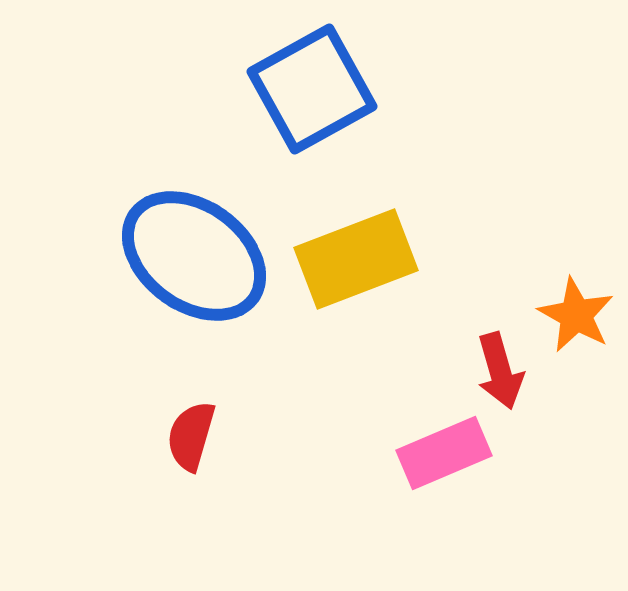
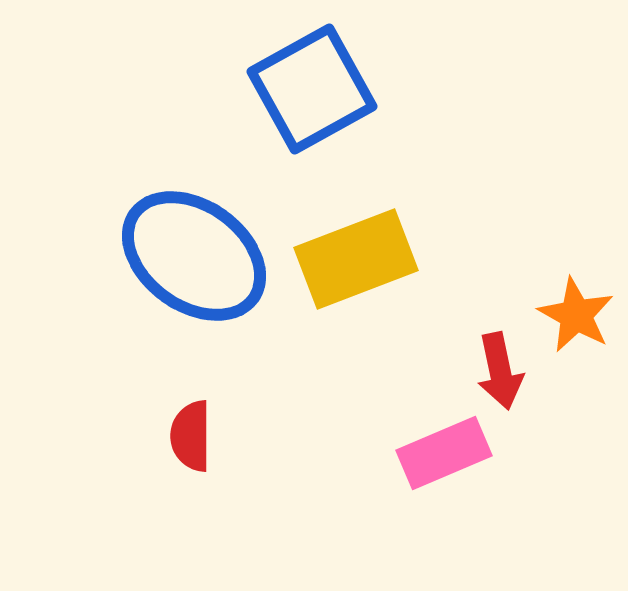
red arrow: rotated 4 degrees clockwise
red semicircle: rotated 16 degrees counterclockwise
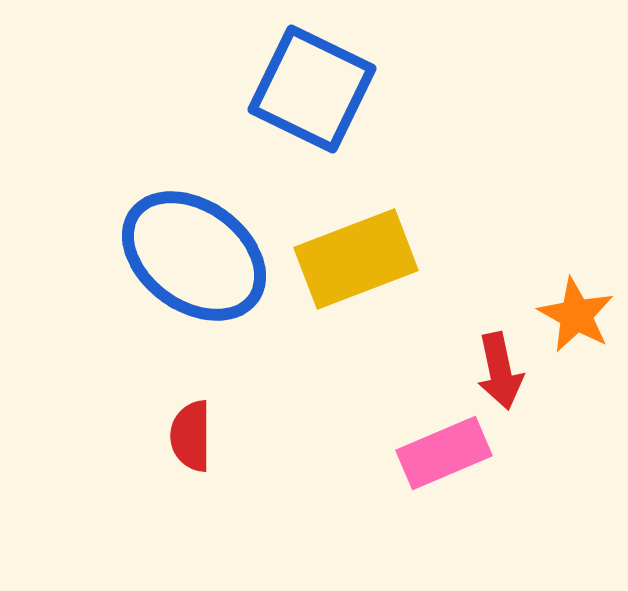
blue square: rotated 35 degrees counterclockwise
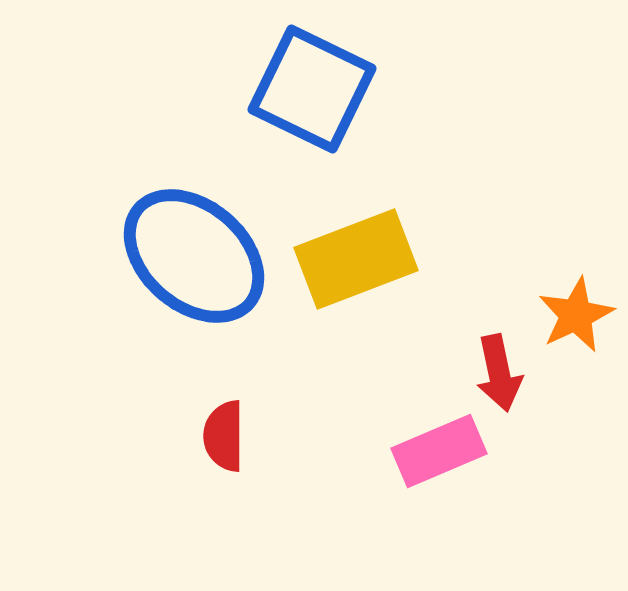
blue ellipse: rotated 5 degrees clockwise
orange star: rotated 18 degrees clockwise
red arrow: moved 1 px left, 2 px down
red semicircle: moved 33 px right
pink rectangle: moved 5 px left, 2 px up
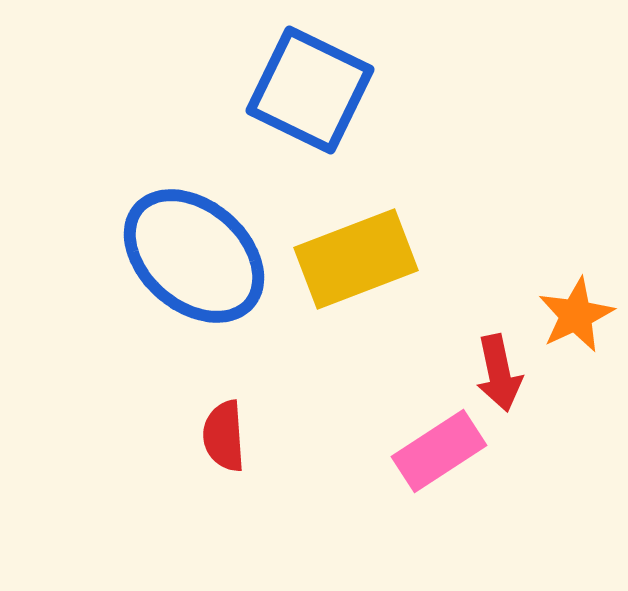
blue square: moved 2 px left, 1 px down
red semicircle: rotated 4 degrees counterclockwise
pink rectangle: rotated 10 degrees counterclockwise
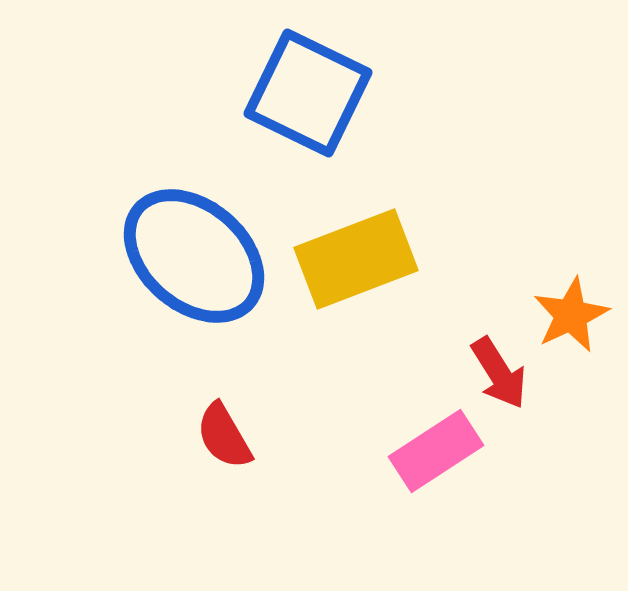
blue square: moved 2 px left, 3 px down
orange star: moved 5 px left
red arrow: rotated 20 degrees counterclockwise
red semicircle: rotated 26 degrees counterclockwise
pink rectangle: moved 3 px left
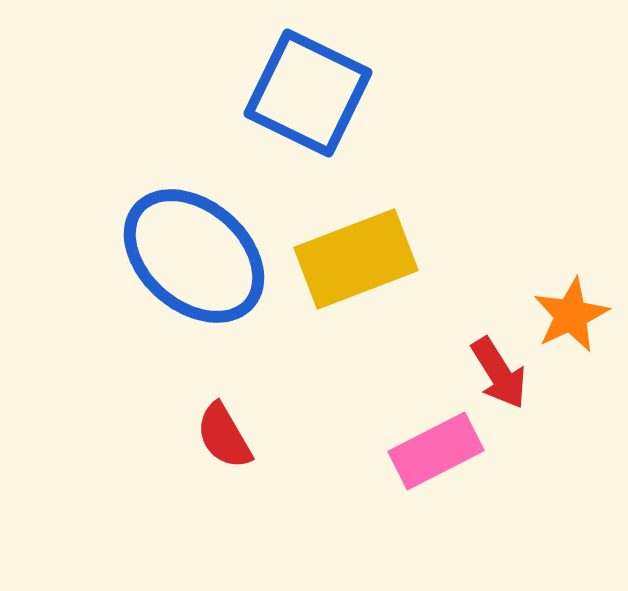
pink rectangle: rotated 6 degrees clockwise
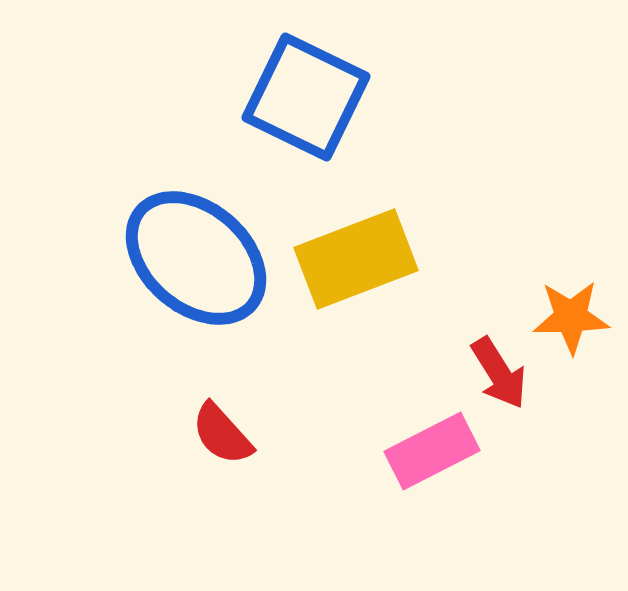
blue square: moved 2 px left, 4 px down
blue ellipse: moved 2 px right, 2 px down
orange star: moved 2 px down; rotated 24 degrees clockwise
red semicircle: moved 2 px left, 2 px up; rotated 12 degrees counterclockwise
pink rectangle: moved 4 px left
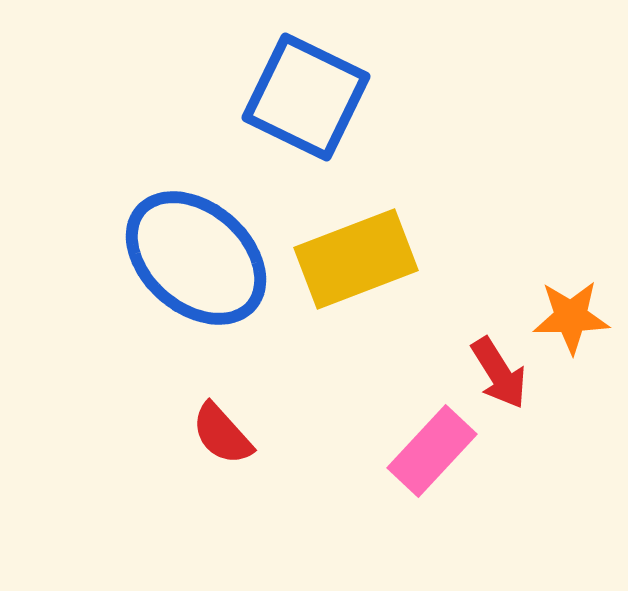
pink rectangle: rotated 20 degrees counterclockwise
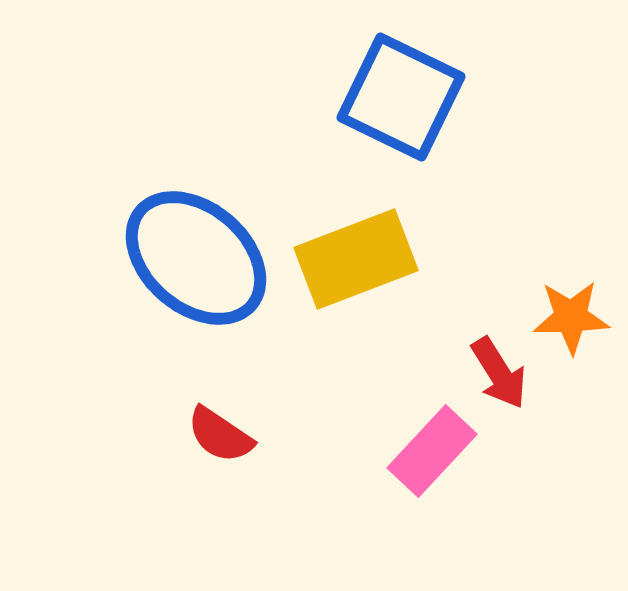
blue square: moved 95 px right
red semicircle: moved 2 px left, 1 px down; rotated 14 degrees counterclockwise
